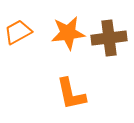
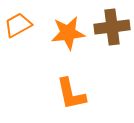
orange trapezoid: moved 7 px up
brown cross: moved 3 px right, 11 px up
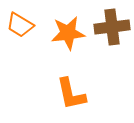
orange trapezoid: moved 2 px right; rotated 120 degrees counterclockwise
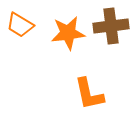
brown cross: moved 1 px left, 1 px up
orange L-shape: moved 18 px right
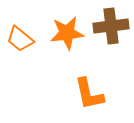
orange trapezoid: moved 14 px down; rotated 8 degrees clockwise
orange star: moved 1 px left
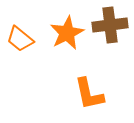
brown cross: moved 1 px left, 1 px up
orange star: rotated 20 degrees counterclockwise
